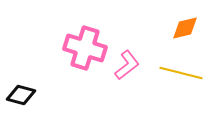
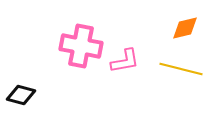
pink cross: moved 4 px left, 2 px up; rotated 6 degrees counterclockwise
pink L-shape: moved 2 px left, 4 px up; rotated 28 degrees clockwise
yellow line: moved 4 px up
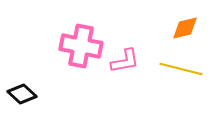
black diamond: moved 1 px right, 1 px up; rotated 28 degrees clockwise
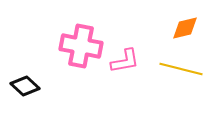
black diamond: moved 3 px right, 8 px up
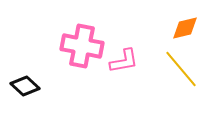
pink cross: moved 1 px right
pink L-shape: moved 1 px left
yellow line: rotated 36 degrees clockwise
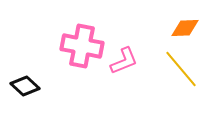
orange diamond: rotated 12 degrees clockwise
pink L-shape: rotated 12 degrees counterclockwise
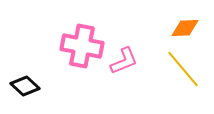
yellow line: moved 2 px right
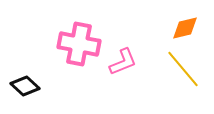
orange diamond: rotated 12 degrees counterclockwise
pink cross: moved 3 px left, 2 px up
pink L-shape: moved 1 px left, 1 px down
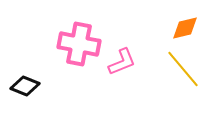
pink L-shape: moved 1 px left
black diamond: rotated 20 degrees counterclockwise
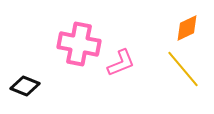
orange diamond: moved 2 px right; rotated 12 degrees counterclockwise
pink L-shape: moved 1 px left, 1 px down
